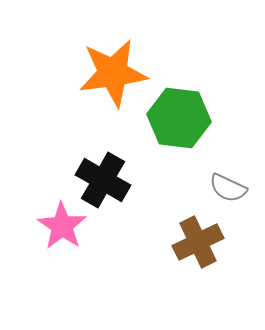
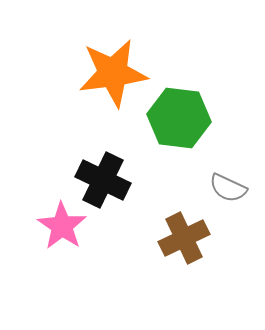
black cross: rotated 4 degrees counterclockwise
brown cross: moved 14 px left, 4 px up
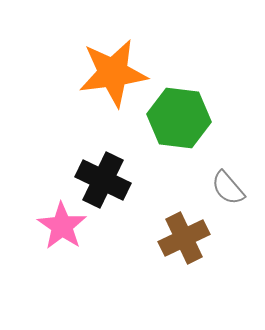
gray semicircle: rotated 24 degrees clockwise
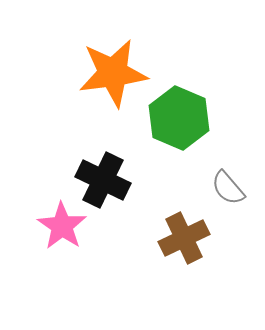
green hexagon: rotated 16 degrees clockwise
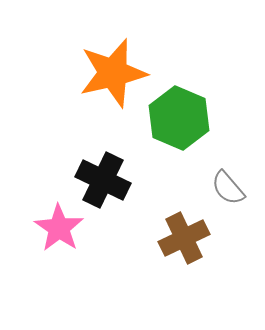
orange star: rotated 6 degrees counterclockwise
pink star: moved 3 px left, 2 px down
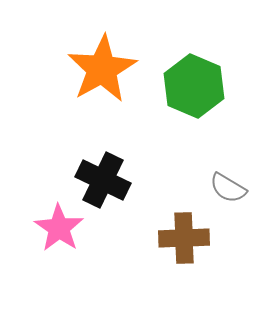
orange star: moved 11 px left, 4 px up; rotated 16 degrees counterclockwise
green hexagon: moved 15 px right, 32 px up
gray semicircle: rotated 18 degrees counterclockwise
brown cross: rotated 24 degrees clockwise
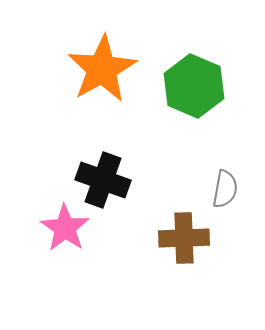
black cross: rotated 6 degrees counterclockwise
gray semicircle: moved 3 px left, 1 px down; rotated 111 degrees counterclockwise
pink star: moved 6 px right
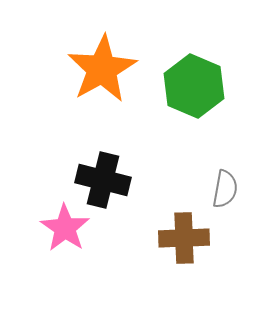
black cross: rotated 6 degrees counterclockwise
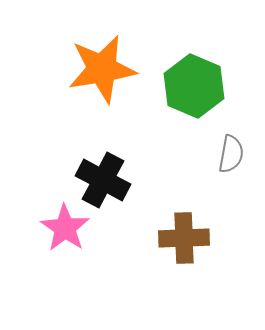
orange star: rotated 20 degrees clockwise
black cross: rotated 14 degrees clockwise
gray semicircle: moved 6 px right, 35 px up
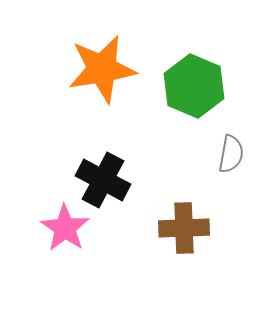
brown cross: moved 10 px up
